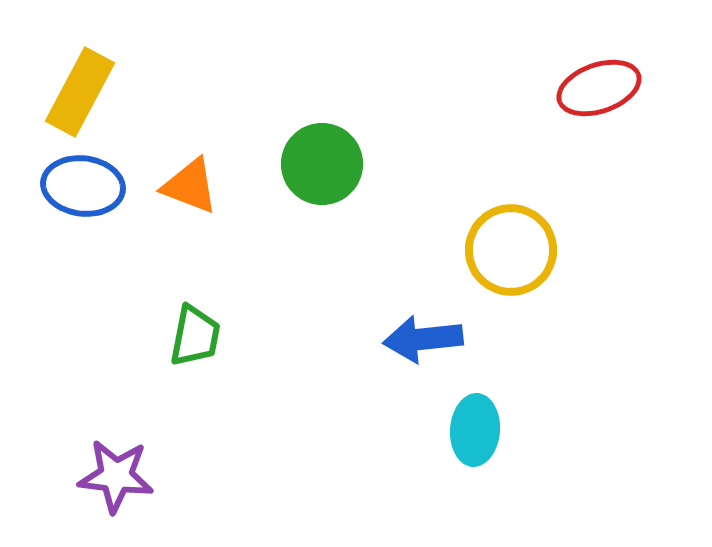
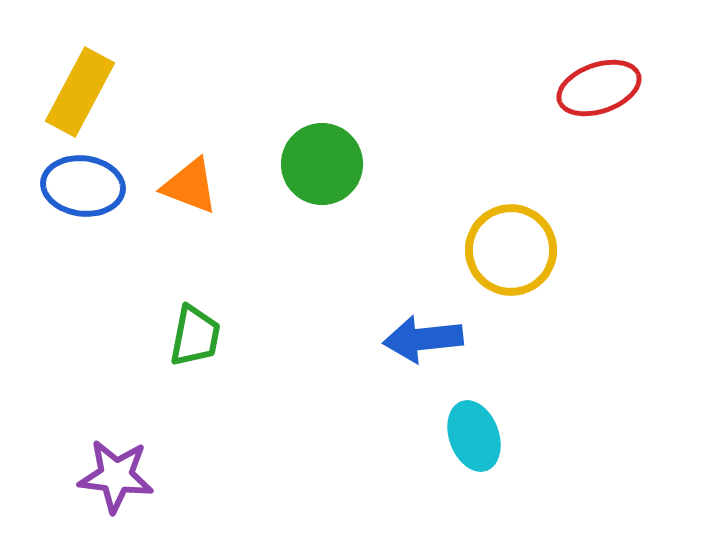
cyan ellipse: moved 1 px left, 6 px down; rotated 24 degrees counterclockwise
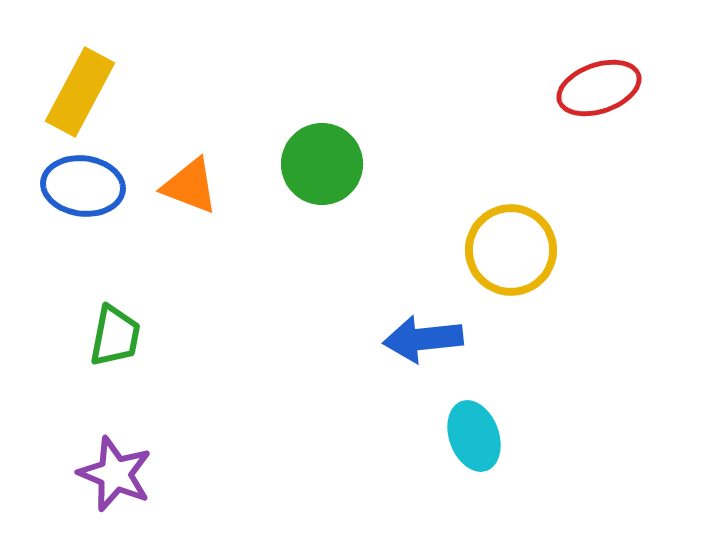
green trapezoid: moved 80 px left
purple star: moved 1 px left, 2 px up; rotated 16 degrees clockwise
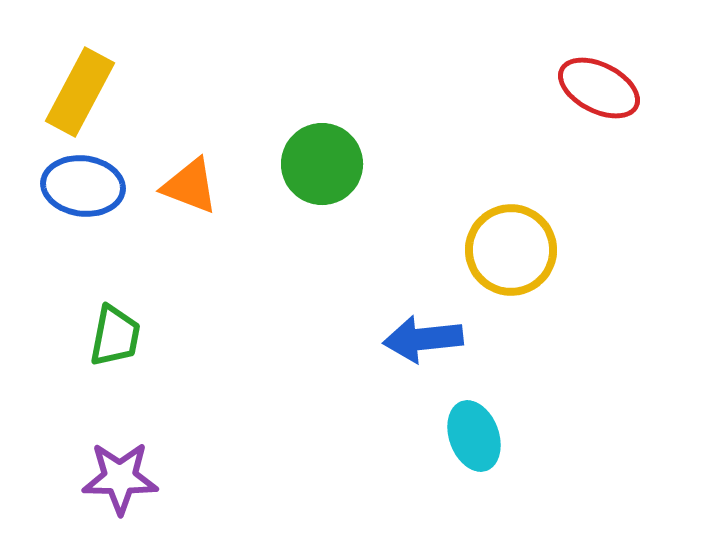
red ellipse: rotated 46 degrees clockwise
purple star: moved 5 px right, 4 px down; rotated 22 degrees counterclockwise
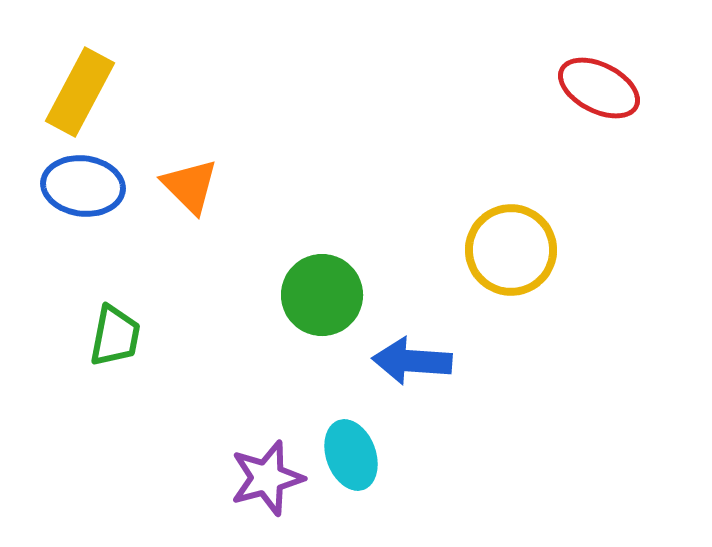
green circle: moved 131 px down
orange triangle: rotated 24 degrees clockwise
blue arrow: moved 11 px left, 22 px down; rotated 10 degrees clockwise
cyan ellipse: moved 123 px left, 19 px down
purple star: moved 147 px right; rotated 16 degrees counterclockwise
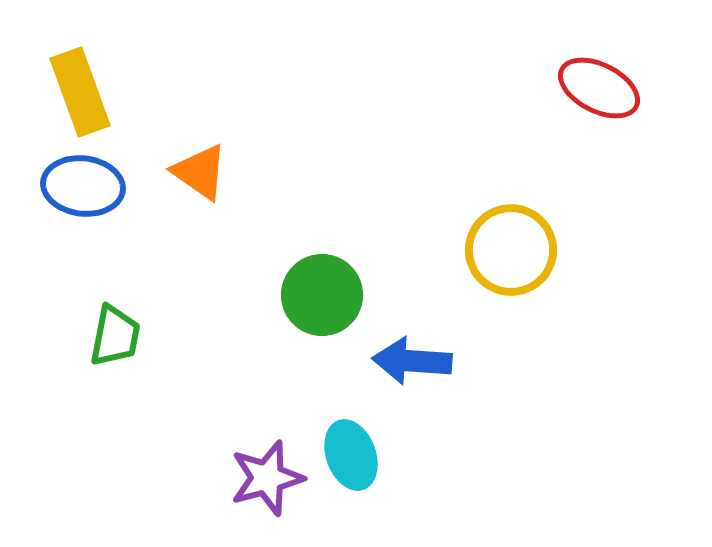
yellow rectangle: rotated 48 degrees counterclockwise
orange triangle: moved 10 px right, 14 px up; rotated 10 degrees counterclockwise
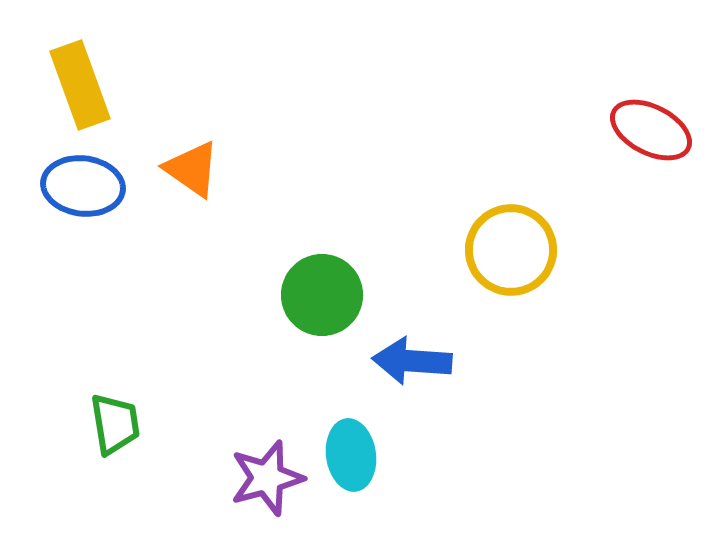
red ellipse: moved 52 px right, 42 px down
yellow rectangle: moved 7 px up
orange triangle: moved 8 px left, 3 px up
green trapezoid: moved 88 px down; rotated 20 degrees counterclockwise
cyan ellipse: rotated 12 degrees clockwise
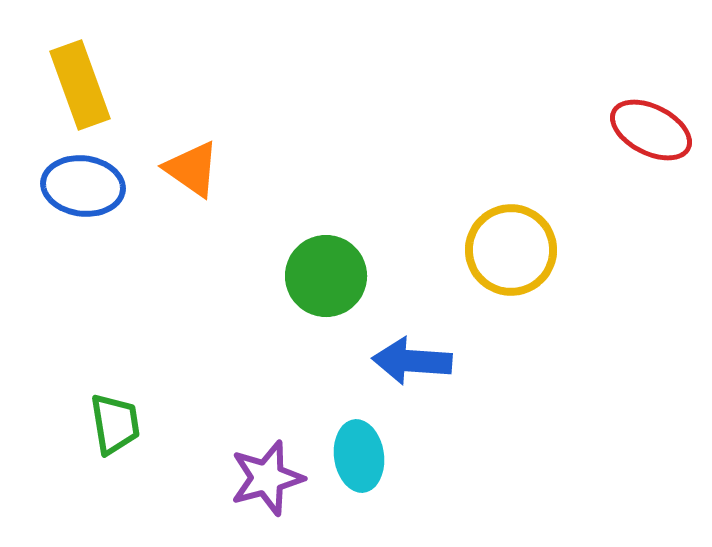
green circle: moved 4 px right, 19 px up
cyan ellipse: moved 8 px right, 1 px down
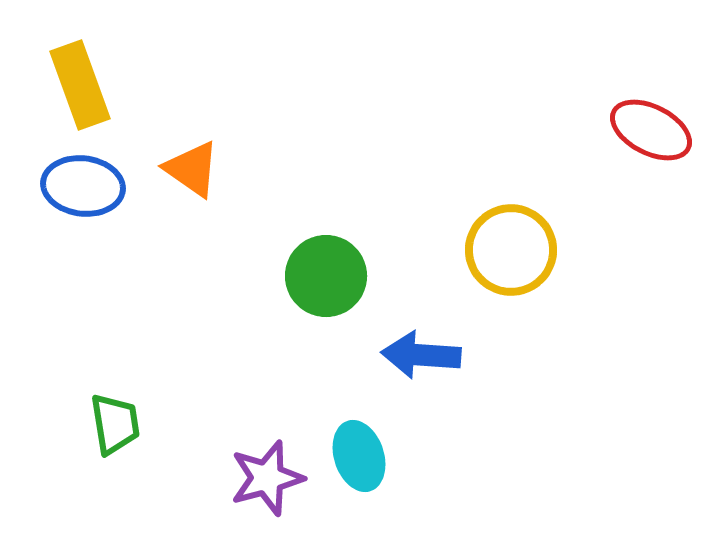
blue arrow: moved 9 px right, 6 px up
cyan ellipse: rotated 10 degrees counterclockwise
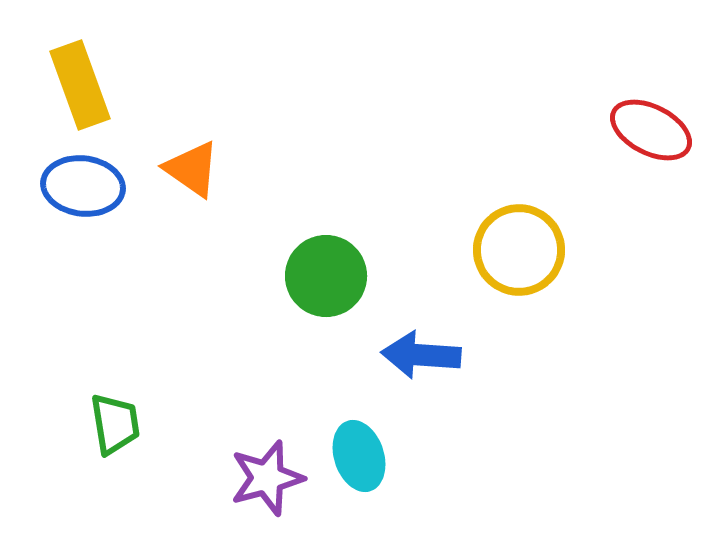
yellow circle: moved 8 px right
